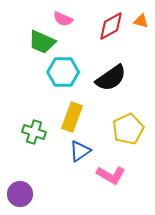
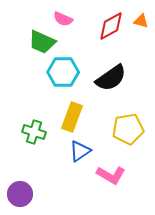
yellow pentagon: rotated 16 degrees clockwise
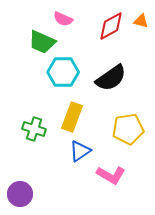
green cross: moved 3 px up
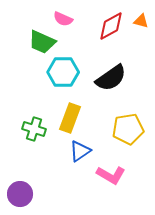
yellow rectangle: moved 2 px left, 1 px down
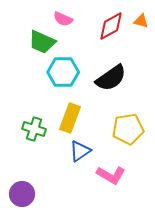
purple circle: moved 2 px right
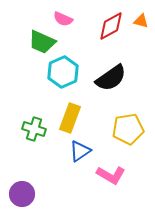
cyan hexagon: rotated 24 degrees counterclockwise
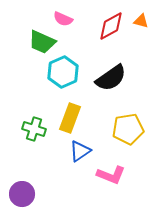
pink L-shape: rotated 8 degrees counterclockwise
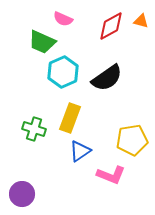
black semicircle: moved 4 px left
yellow pentagon: moved 4 px right, 11 px down
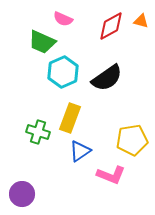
green cross: moved 4 px right, 3 px down
